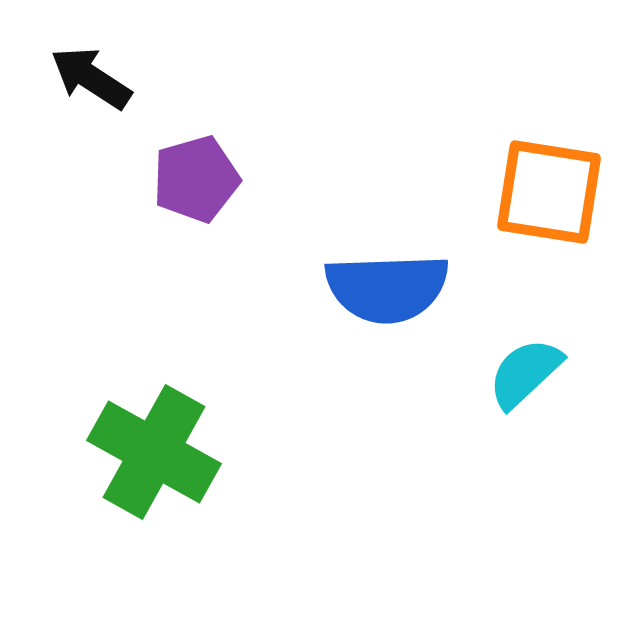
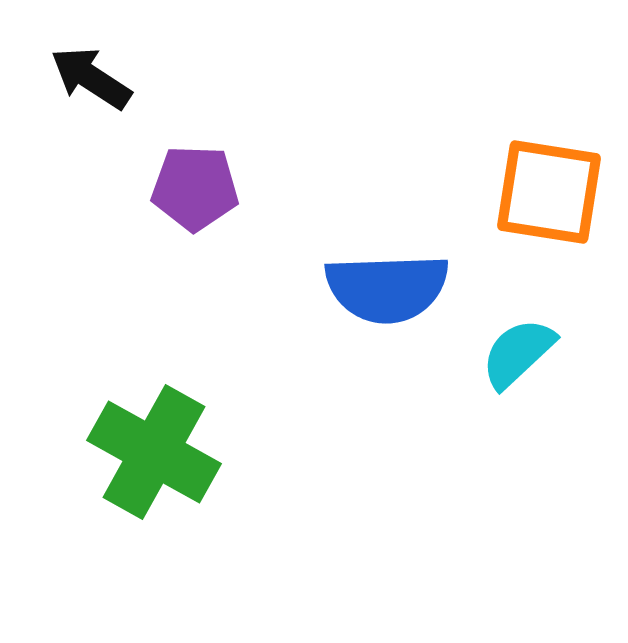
purple pentagon: moved 1 px left, 9 px down; rotated 18 degrees clockwise
cyan semicircle: moved 7 px left, 20 px up
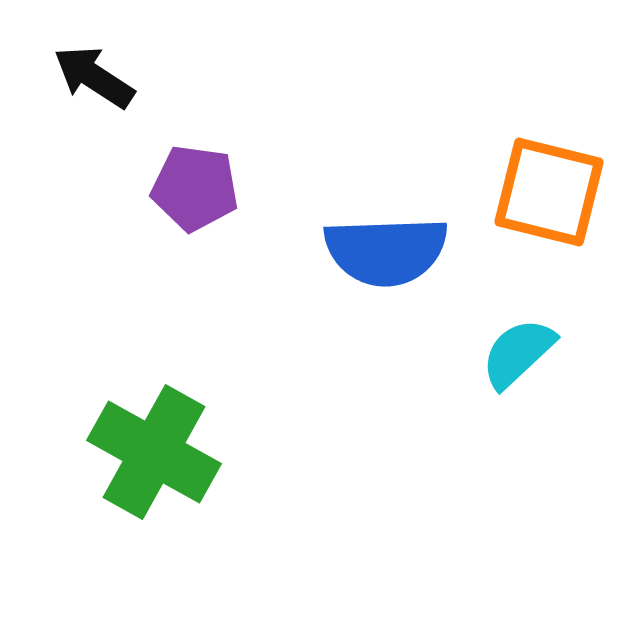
black arrow: moved 3 px right, 1 px up
purple pentagon: rotated 6 degrees clockwise
orange square: rotated 5 degrees clockwise
blue semicircle: moved 1 px left, 37 px up
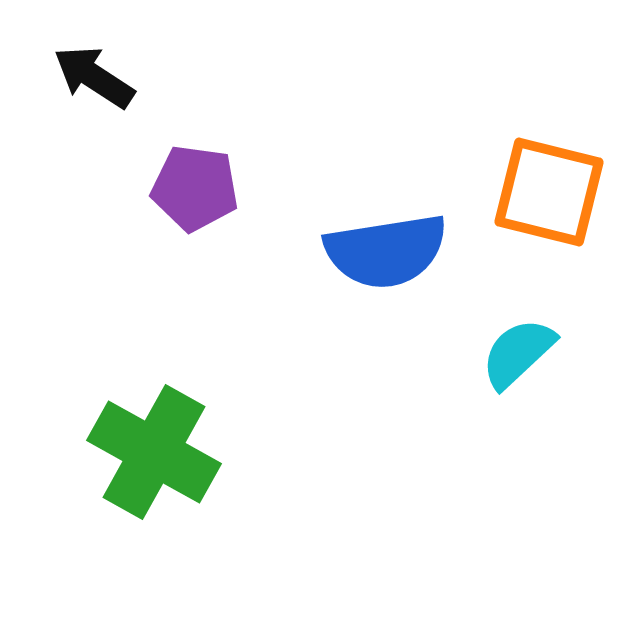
blue semicircle: rotated 7 degrees counterclockwise
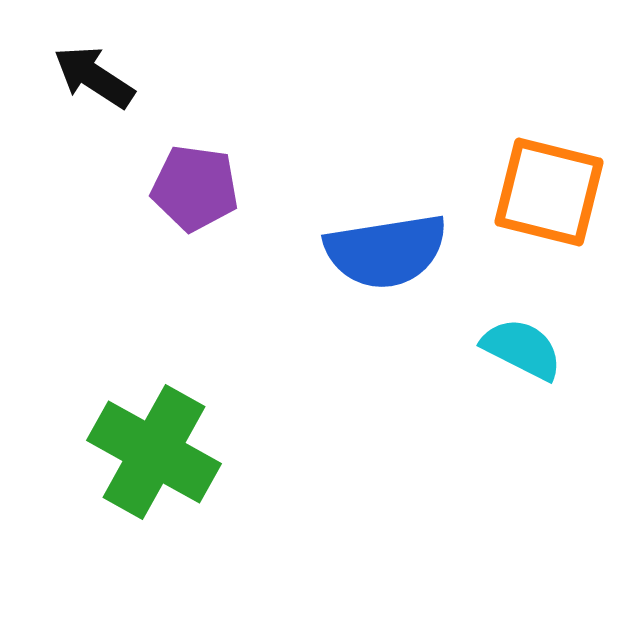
cyan semicircle: moved 4 px right, 4 px up; rotated 70 degrees clockwise
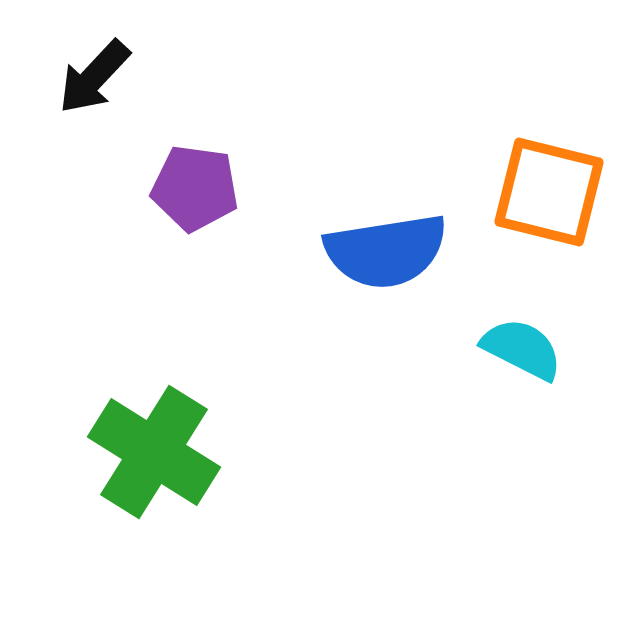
black arrow: rotated 80 degrees counterclockwise
green cross: rotated 3 degrees clockwise
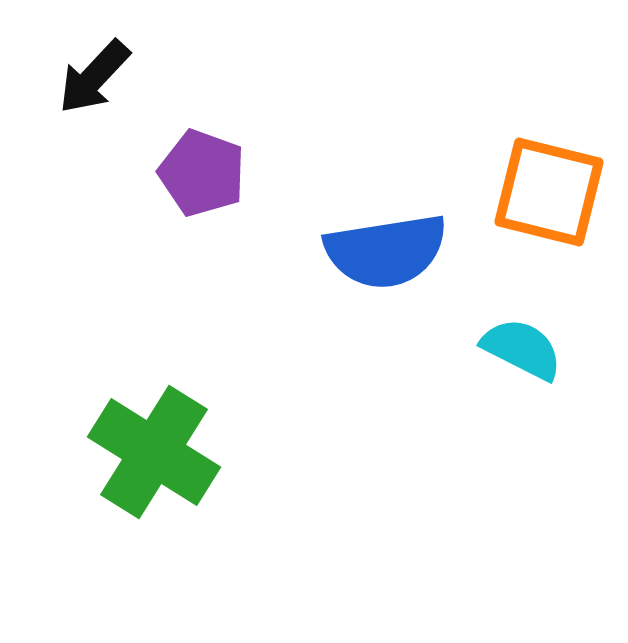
purple pentagon: moved 7 px right, 15 px up; rotated 12 degrees clockwise
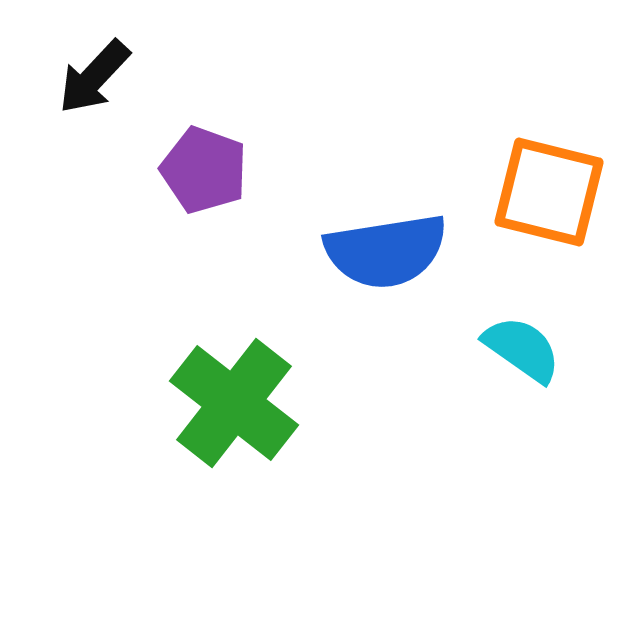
purple pentagon: moved 2 px right, 3 px up
cyan semicircle: rotated 8 degrees clockwise
green cross: moved 80 px right, 49 px up; rotated 6 degrees clockwise
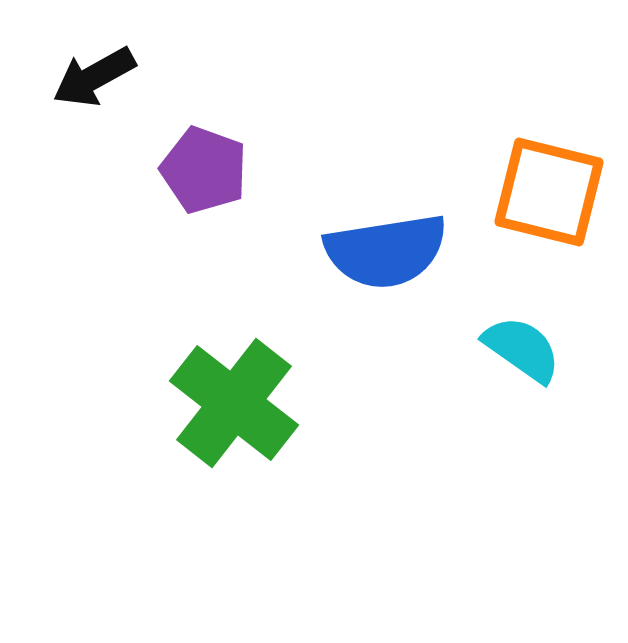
black arrow: rotated 18 degrees clockwise
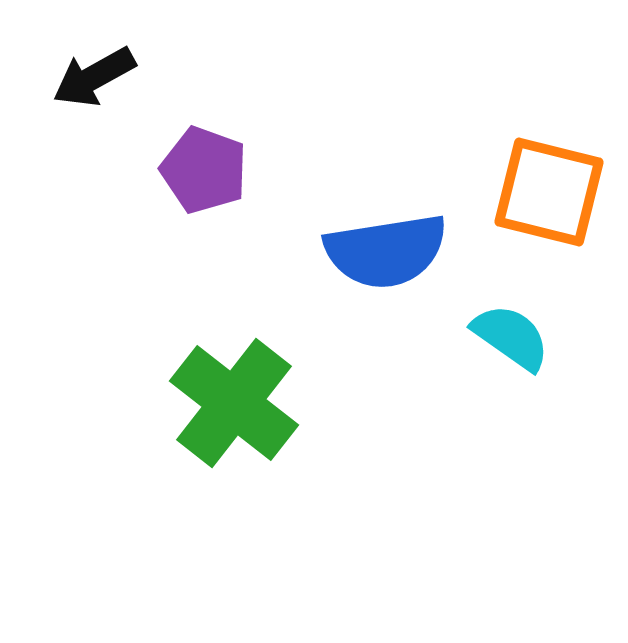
cyan semicircle: moved 11 px left, 12 px up
